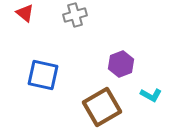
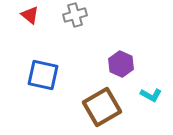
red triangle: moved 5 px right, 2 px down
purple hexagon: rotated 15 degrees counterclockwise
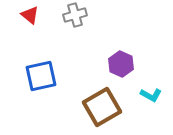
blue square: moved 2 px left, 1 px down; rotated 24 degrees counterclockwise
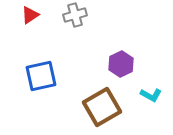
red triangle: rotated 48 degrees clockwise
purple hexagon: rotated 10 degrees clockwise
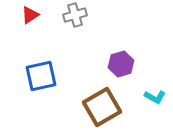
purple hexagon: rotated 10 degrees clockwise
cyan L-shape: moved 4 px right, 2 px down
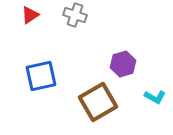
gray cross: rotated 35 degrees clockwise
purple hexagon: moved 2 px right
brown square: moved 4 px left, 5 px up
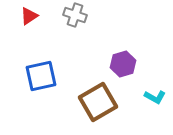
red triangle: moved 1 px left, 1 px down
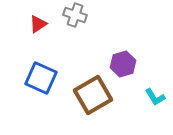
red triangle: moved 9 px right, 8 px down
blue square: moved 2 px down; rotated 36 degrees clockwise
cyan L-shape: rotated 30 degrees clockwise
brown square: moved 5 px left, 7 px up
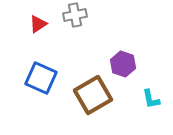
gray cross: rotated 30 degrees counterclockwise
purple hexagon: rotated 25 degrees counterclockwise
cyan L-shape: moved 4 px left, 2 px down; rotated 20 degrees clockwise
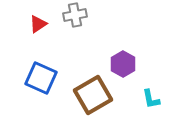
purple hexagon: rotated 10 degrees clockwise
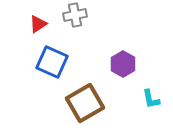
blue square: moved 11 px right, 16 px up
brown square: moved 8 px left, 8 px down
